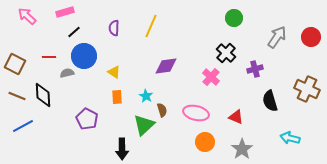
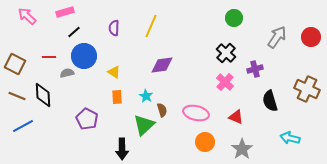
purple diamond: moved 4 px left, 1 px up
pink cross: moved 14 px right, 5 px down
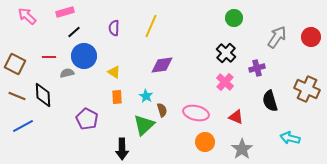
purple cross: moved 2 px right, 1 px up
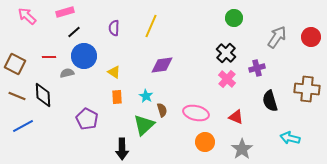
pink cross: moved 2 px right, 3 px up
brown cross: rotated 20 degrees counterclockwise
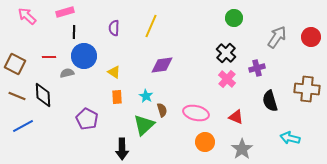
black line: rotated 48 degrees counterclockwise
